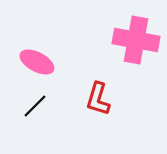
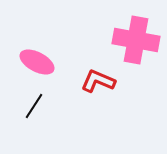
red L-shape: moved 18 px up; rotated 96 degrees clockwise
black line: moved 1 px left; rotated 12 degrees counterclockwise
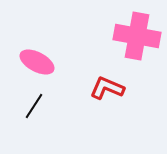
pink cross: moved 1 px right, 4 px up
red L-shape: moved 9 px right, 7 px down
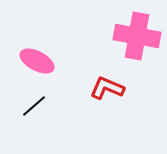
pink ellipse: moved 1 px up
black line: rotated 16 degrees clockwise
